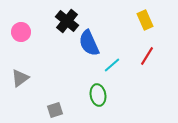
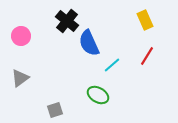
pink circle: moved 4 px down
green ellipse: rotated 50 degrees counterclockwise
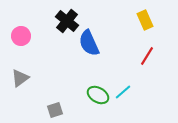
cyan line: moved 11 px right, 27 px down
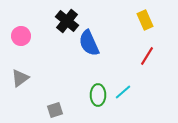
green ellipse: rotated 60 degrees clockwise
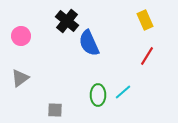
gray square: rotated 21 degrees clockwise
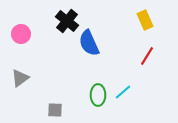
pink circle: moved 2 px up
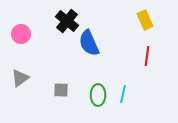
red line: rotated 24 degrees counterclockwise
cyan line: moved 2 px down; rotated 36 degrees counterclockwise
gray square: moved 6 px right, 20 px up
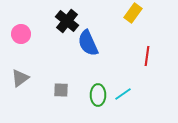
yellow rectangle: moved 12 px left, 7 px up; rotated 60 degrees clockwise
blue semicircle: moved 1 px left
cyan line: rotated 42 degrees clockwise
